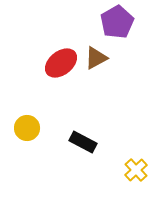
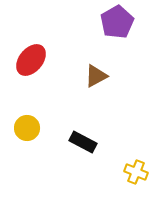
brown triangle: moved 18 px down
red ellipse: moved 30 px left, 3 px up; rotated 12 degrees counterclockwise
yellow cross: moved 2 px down; rotated 25 degrees counterclockwise
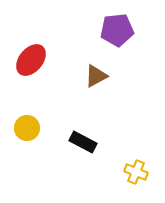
purple pentagon: moved 8 px down; rotated 24 degrees clockwise
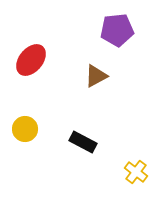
yellow circle: moved 2 px left, 1 px down
yellow cross: rotated 15 degrees clockwise
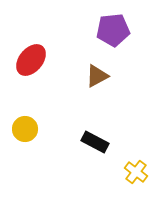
purple pentagon: moved 4 px left
brown triangle: moved 1 px right
black rectangle: moved 12 px right
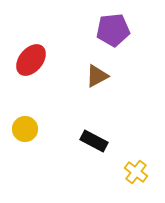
black rectangle: moved 1 px left, 1 px up
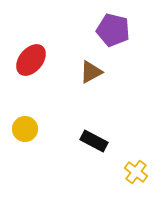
purple pentagon: rotated 20 degrees clockwise
brown triangle: moved 6 px left, 4 px up
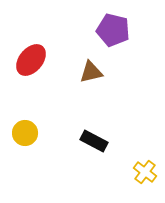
brown triangle: rotated 15 degrees clockwise
yellow circle: moved 4 px down
yellow cross: moved 9 px right
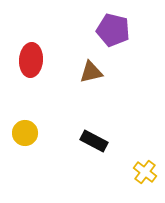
red ellipse: rotated 36 degrees counterclockwise
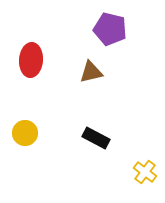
purple pentagon: moved 3 px left, 1 px up
black rectangle: moved 2 px right, 3 px up
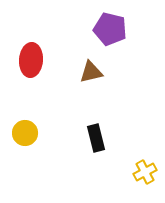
black rectangle: rotated 48 degrees clockwise
yellow cross: rotated 25 degrees clockwise
